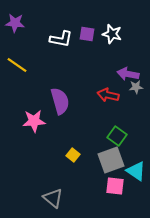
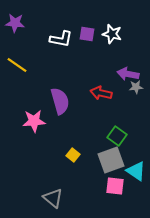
red arrow: moved 7 px left, 2 px up
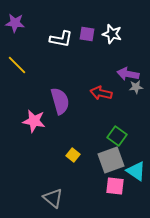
yellow line: rotated 10 degrees clockwise
pink star: rotated 15 degrees clockwise
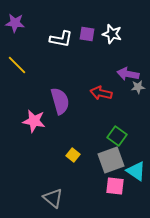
gray star: moved 2 px right
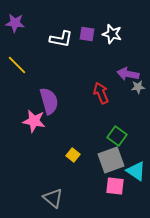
red arrow: rotated 55 degrees clockwise
purple semicircle: moved 11 px left
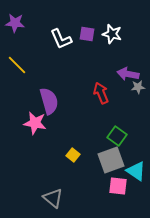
white L-shape: rotated 55 degrees clockwise
pink star: moved 1 px right, 2 px down
pink square: moved 3 px right
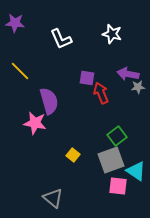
purple square: moved 44 px down
yellow line: moved 3 px right, 6 px down
green square: rotated 18 degrees clockwise
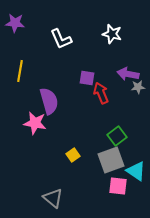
yellow line: rotated 55 degrees clockwise
yellow square: rotated 16 degrees clockwise
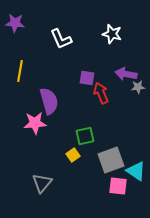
purple arrow: moved 2 px left
pink star: rotated 15 degrees counterclockwise
green square: moved 32 px left; rotated 24 degrees clockwise
gray triangle: moved 11 px left, 15 px up; rotated 30 degrees clockwise
